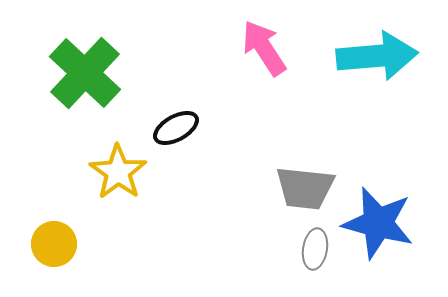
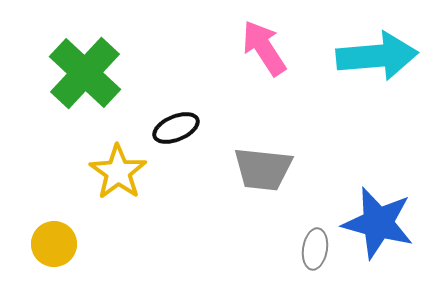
black ellipse: rotated 6 degrees clockwise
gray trapezoid: moved 42 px left, 19 px up
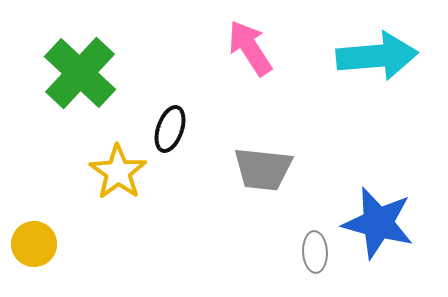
pink arrow: moved 14 px left
green cross: moved 5 px left
black ellipse: moved 6 px left, 1 px down; rotated 48 degrees counterclockwise
yellow circle: moved 20 px left
gray ellipse: moved 3 px down; rotated 12 degrees counterclockwise
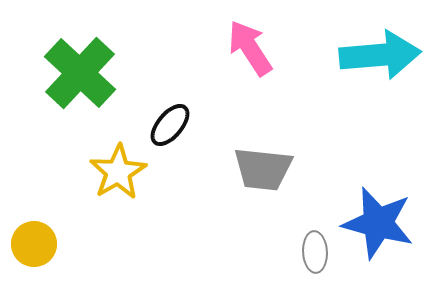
cyan arrow: moved 3 px right, 1 px up
black ellipse: moved 4 px up; rotated 21 degrees clockwise
yellow star: rotated 6 degrees clockwise
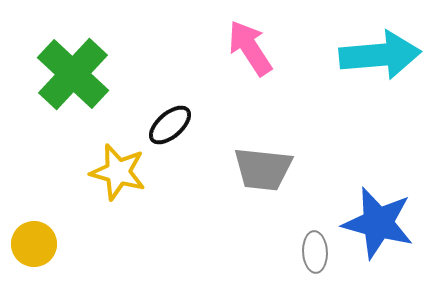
green cross: moved 7 px left, 1 px down
black ellipse: rotated 9 degrees clockwise
yellow star: rotated 26 degrees counterclockwise
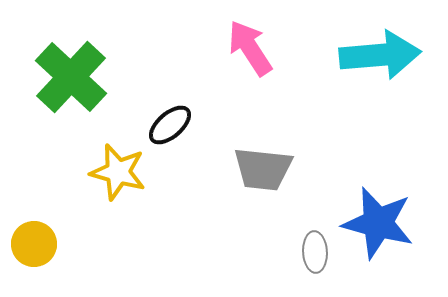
green cross: moved 2 px left, 3 px down
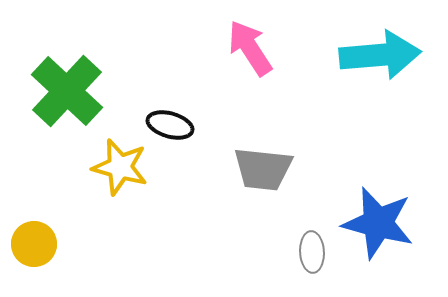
green cross: moved 4 px left, 14 px down
black ellipse: rotated 57 degrees clockwise
yellow star: moved 2 px right, 5 px up
gray ellipse: moved 3 px left
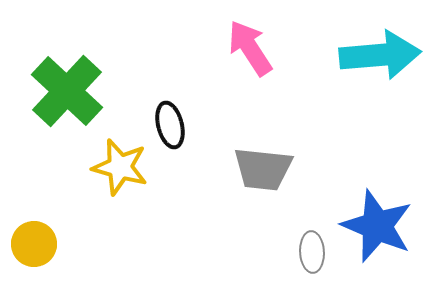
black ellipse: rotated 60 degrees clockwise
blue star: moved 1 px left, 3 px down; rotated 8 degrees clockwise
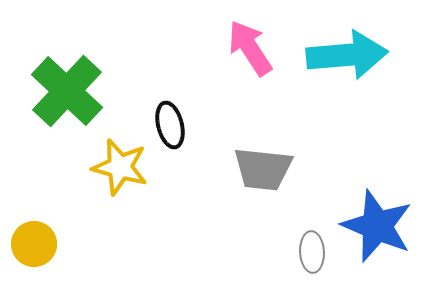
cyan arrow: moved 33 px left
